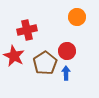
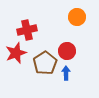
red star: moved 2 px right, 3 px up; rotated 25 degrees clockwise
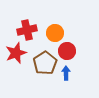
orange circle: moved 22 px left, 16 px down
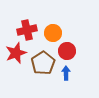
orange circle: moved 2 px left
brown pentagon: moved 2 px left
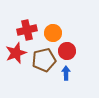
brown pentagon: moved 1 px right, 3 px up; rotated 20 degrees clockwise
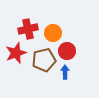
red cross: moved 1 px right, 1 px up
blue arrow: moved 1 px left, 1 px up
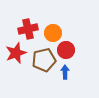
red circle: moved 1 px left, 1 px up
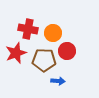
red cross: rotated 24 degrees clockwise
red circle: moved 1 px right, 1 px down
brown pentagon: rotated 15 degrees clockwise
blue arrow: moved 7 px left, 9 px down; rotated 96 degrees clockwise
